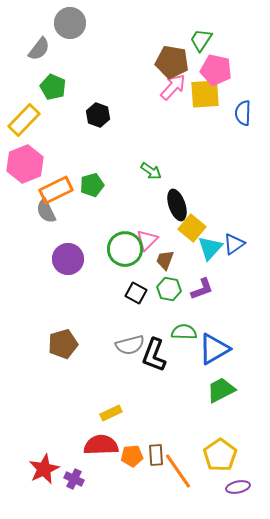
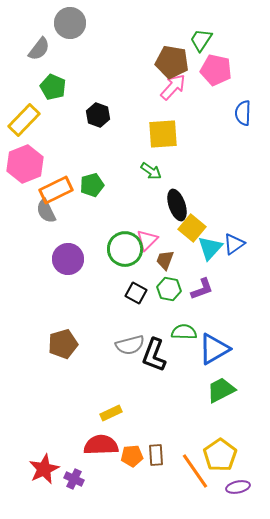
yellow square at (205, 94): moved 42 px left, 40 px down
orange line at (178, 471): moved 17 px right
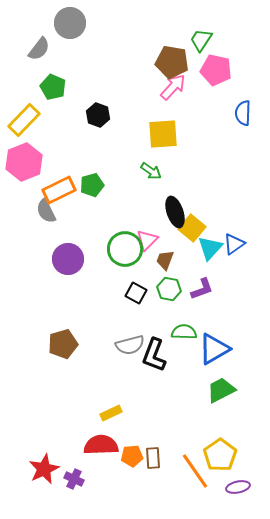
pink hexagon at (25, 164): moved 1 px left, 2 px up
orange rectangle at (56, 190): moved 3 px right
black ellipse at (177, 205): moved 2 px left, 7 px down
brown rectangle at (156, 455): moved 3 px left, 3 px down
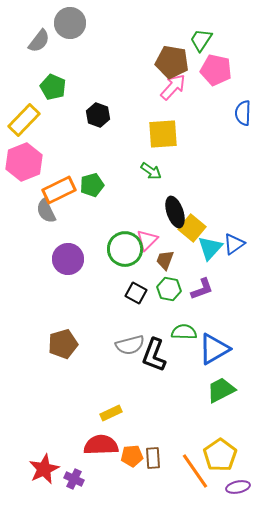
gray semicircle at (39, 49): moved 8 px up
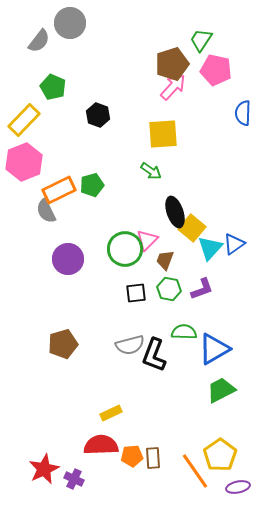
brown pentagon at (172, 62): moved 2 px down; rotated 28 degrees counterclockwise
black square at (136, 293): rotated 35 degrees counterclockwise
